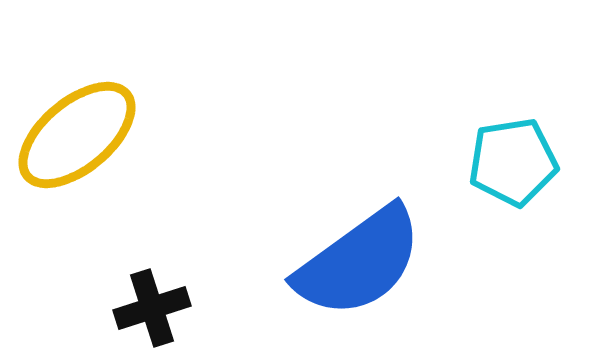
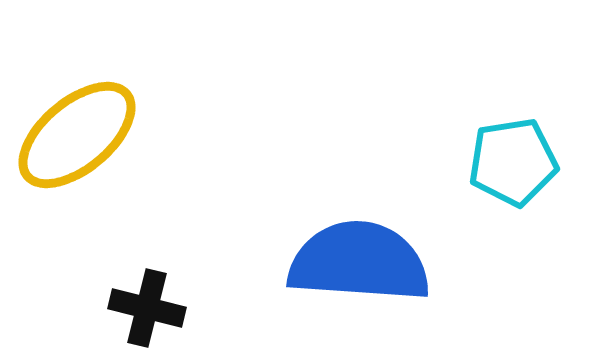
blue semicircle: rotated 140 degrees counterclockwise
black cross: moved 5 px left; rotated 32 degrees clockwise
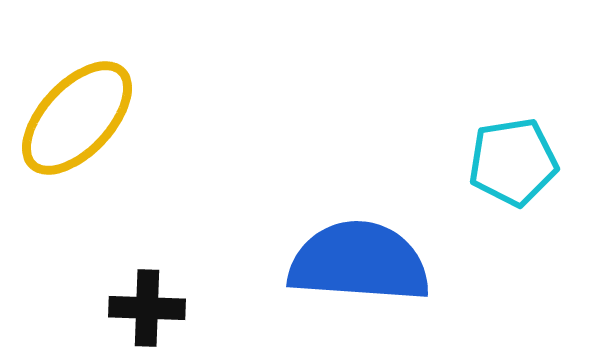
yellow ellipse: moved 17 px up; rotated 7 degrees counterclockwise
black cross: rotated 12 degrees counterclockwise
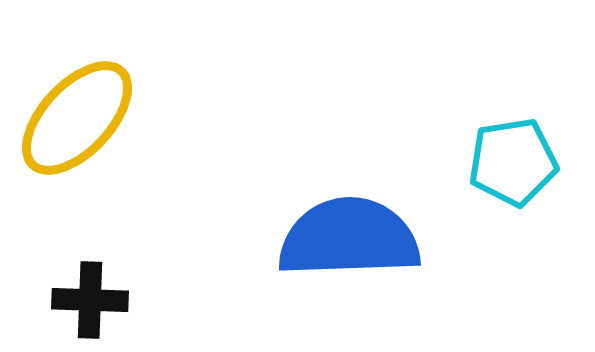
blue semicircle: moved 10 px left, 24 px up; rotated 6 degrees counterclockwise
black cross: moved 57 px left, 8 px up
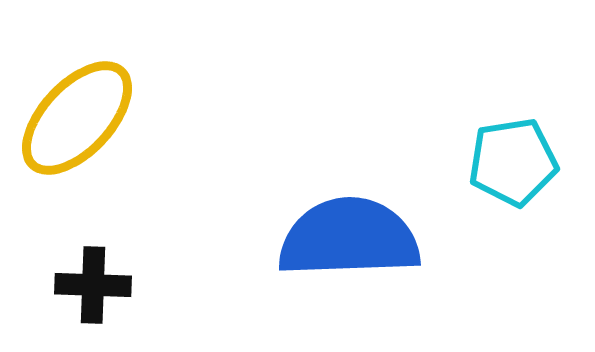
black cross: moved 3 px right, 15 px up
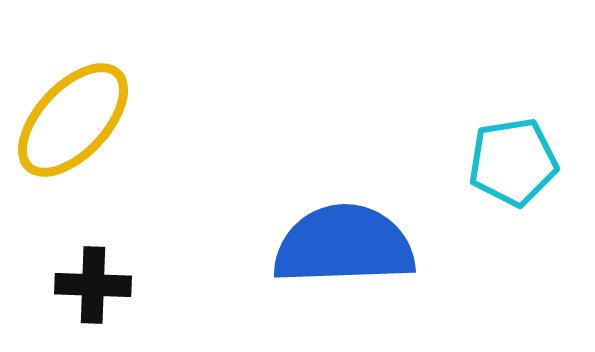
yellow ellipse: moved 4 px left, 2 px down
blue semicircle: moved 5 px left, 7 px down
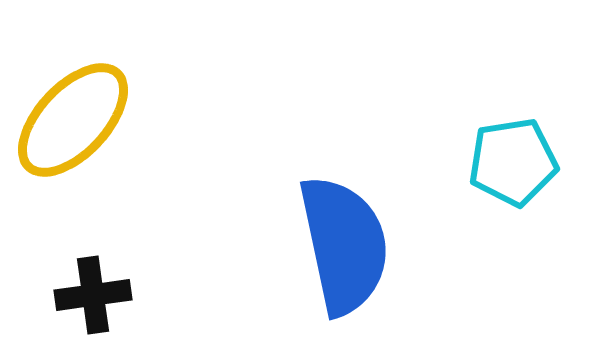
blue semicircle: rotated 80 degrees clockwise
black cross: moved 10 px down; rotated 10 degrees counterclockwise
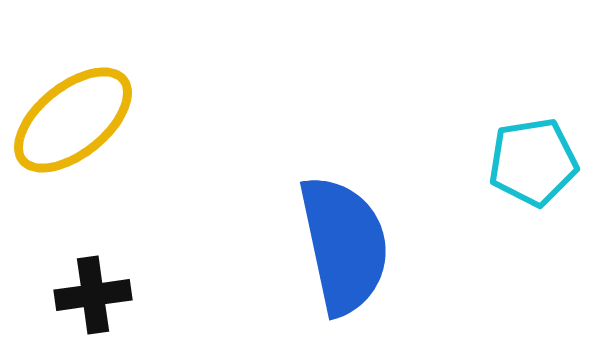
yellow ellipse: rotated 8 degrees clockwise
cyan pentagon: moved 20 px right
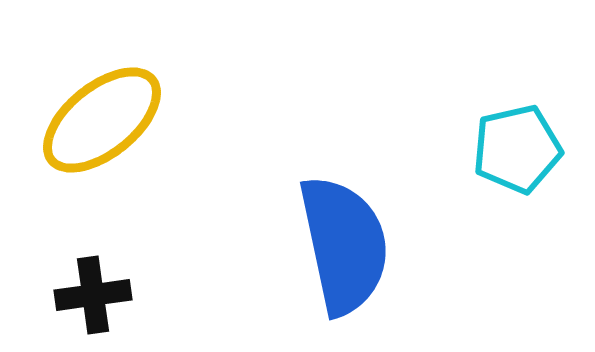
yellow ellipse: moved 29 px right
cyan pentagon: moved 16 px left, 13 px up; rotated 4 degrees counterclockwise
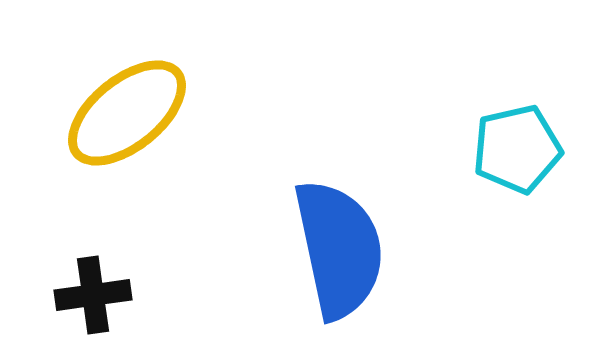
yellow ellipse: moved 25 px right, 7 px up
blue semicircle: moved 5 px left, 4 px down
